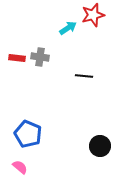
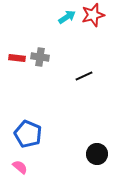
cyan arrow: moved 1 px left, 11 px up
black line: rotated 30 degrees counterclockwise
black circle: moved 3 px left, 8 px down
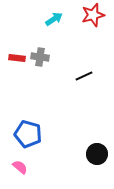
cyan arrow: moved 13 px left, 2 px down
blue pentagon: rotated 8 degrees counterclockwise
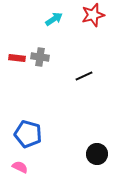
pink semicircle: rotated 14 degrees counterclockwise
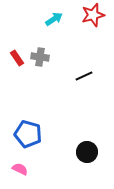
red rectangle: rotated 49 degrees clockwise
black circle: moved 10 px left, 2 px up
pink semicircle: moved 2 px down
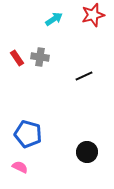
pink semicircle: moved 2 px up
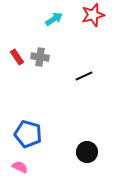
red rectangle: moved 1 px up
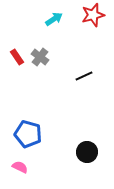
gray cross: rotated 30 degrees clockwise
